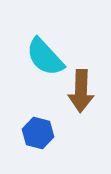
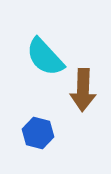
brown arrow: moved 2 px right, 1 px up
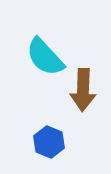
blue hexagon: moved 11 px right, 9 px down; rotated 8 degrees clockwise
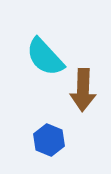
blue hexagon: moved 2 px up
